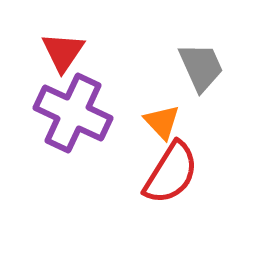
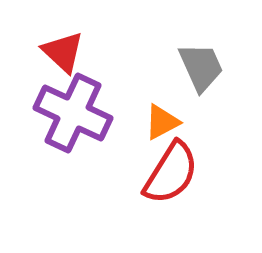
red triangle: rotated 21 degrees counterclockwise
orange triangle: rotated 45 degrees clockwise
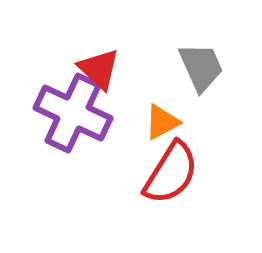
red triangle: moved 36 px right, 17 px down
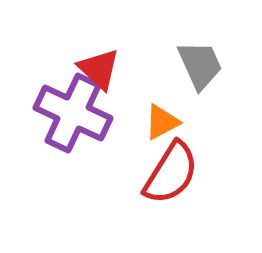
gray trapezoid: moved 1 px left, 2 px up
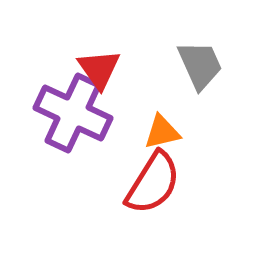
red triangle: rotated 12 degrees clockwise
orange triangle: moved 10 px down; rotated 15 degrees clockwise
red semicircle: moved 18 px left, 10 px down
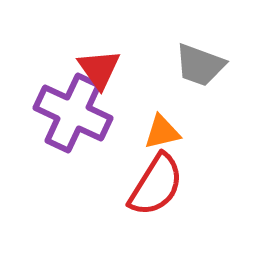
gray trapezoid: rotated 134 degrees clockwise
red semicircle: moved 3 px right, 2 px down
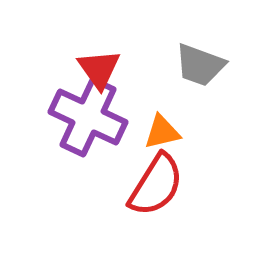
purple cross: moved 15 px right, 4 px down
